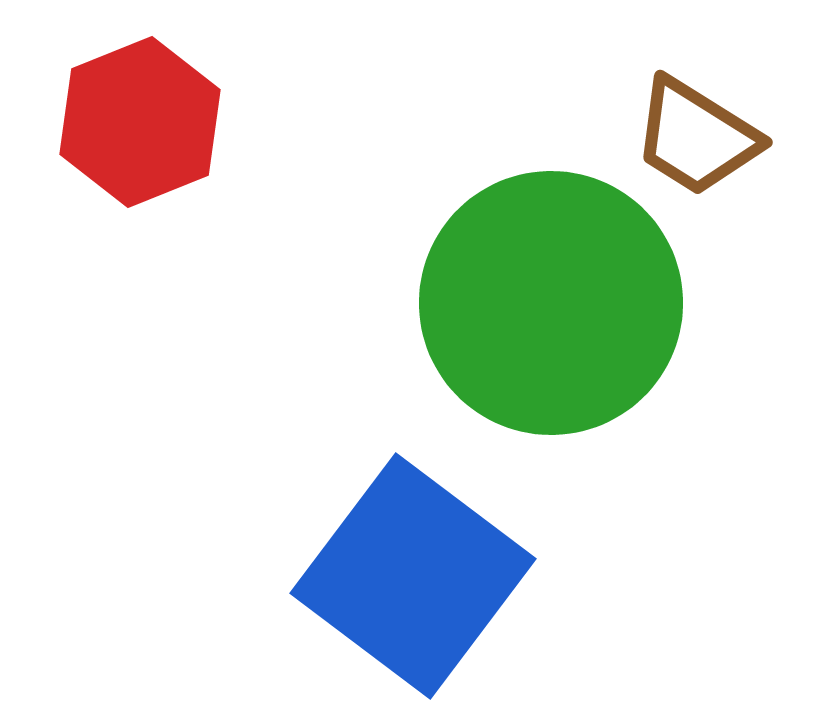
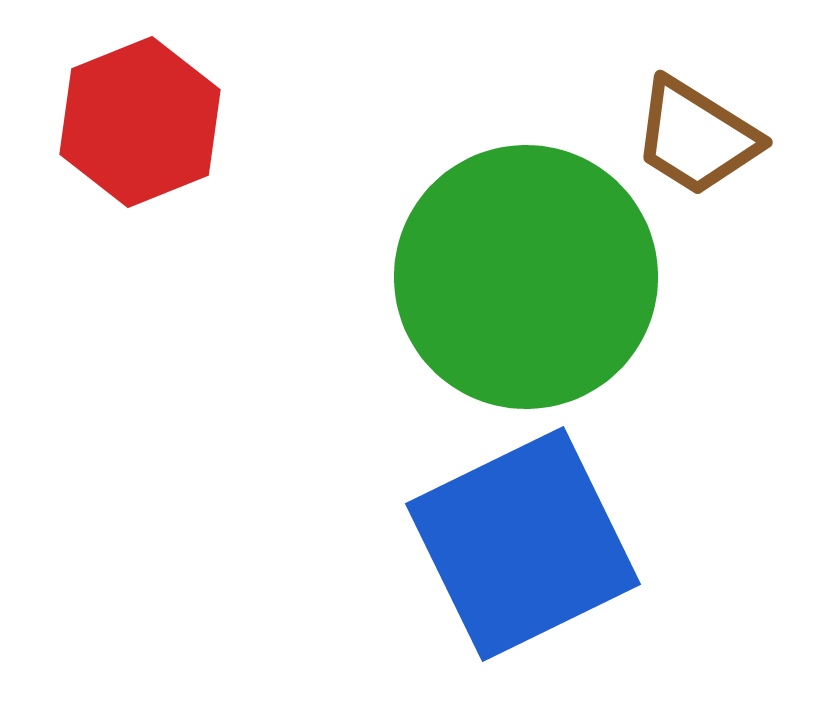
green circle: moved 25 px left, 26 px up
blue square: moved 110 px right, 32 px up; rotated 27 degrees clockwise
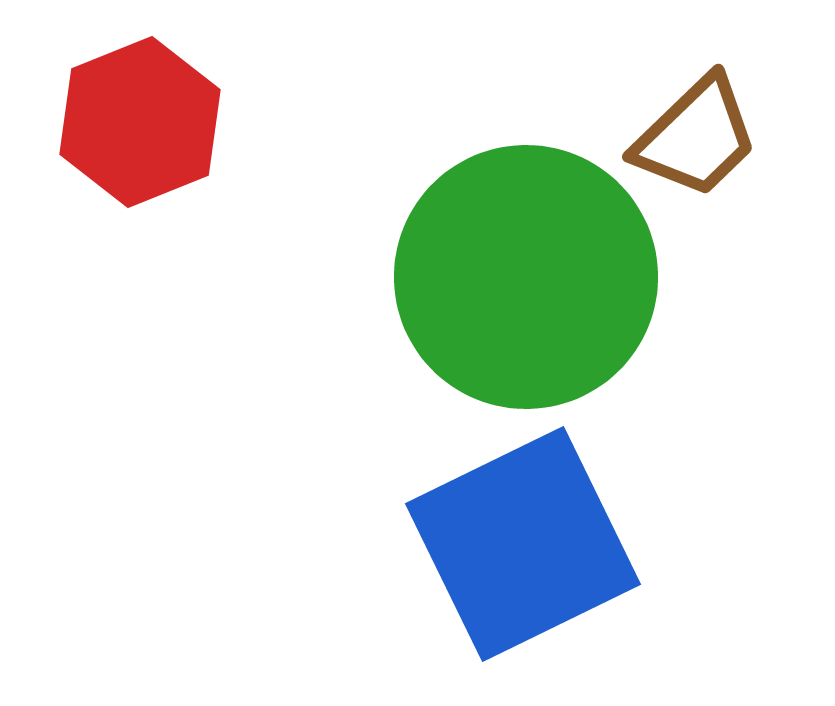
brown trapezoid: rotated 76 degrees counterclockwise
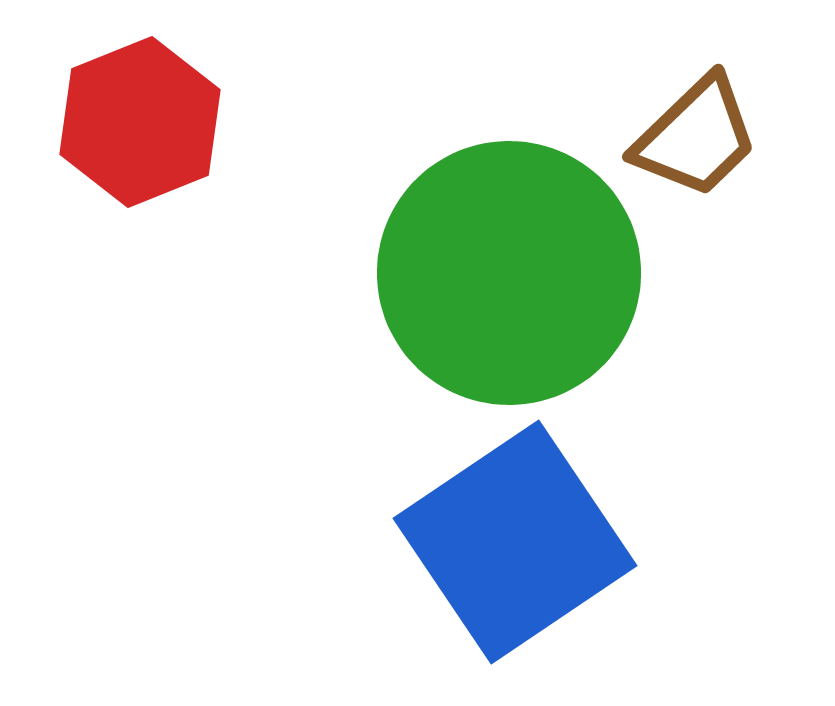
green circle: moved 17 px left, 4 px up
blue square: moved 8 px left, 2 px up; rotated 8 degrees counterclockwise
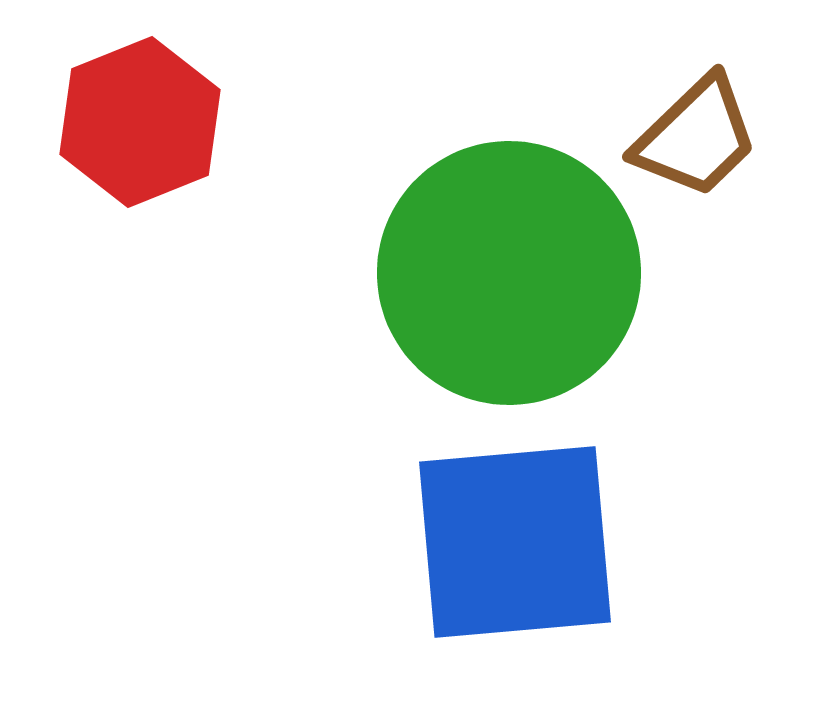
blue square: rotated 29 degrees clockwise
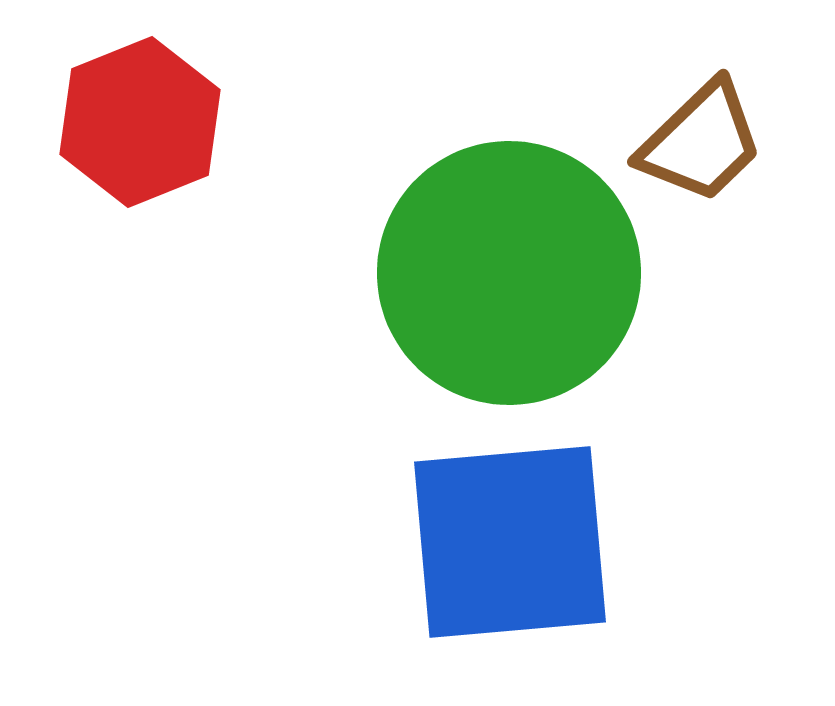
brown trapezoid: moved 5 px right, 5 px down
blue square: moved 5 px left
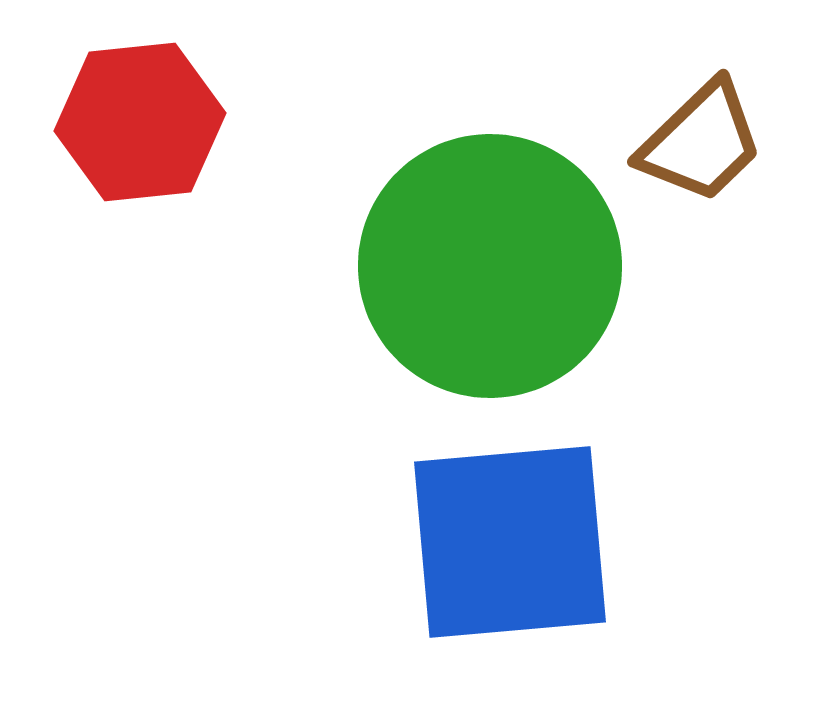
red hexagon: rotated 16 degrees clockwise
green circle: moved 19 px left, 7 px up
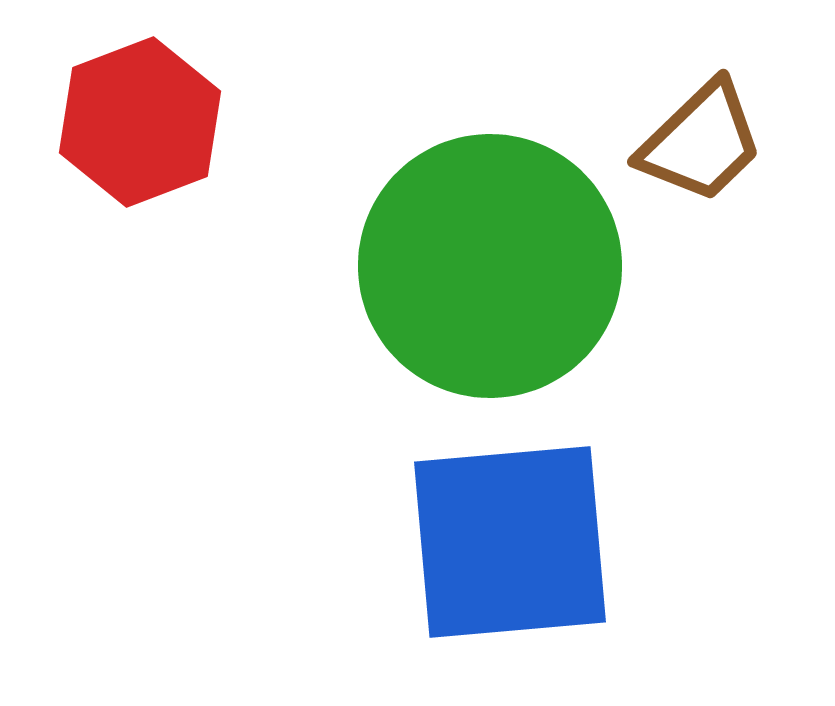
red hexagon: rotated 15 degrees counterclockwise
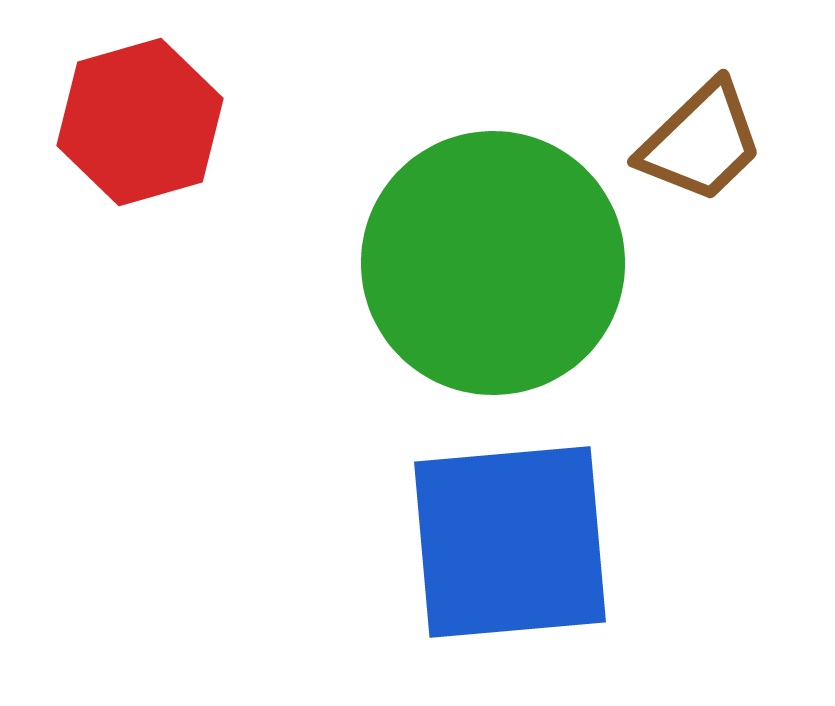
red hexagon: rotated 5 degrees clockwise
green circle: moved 3 px right, 3 px up
